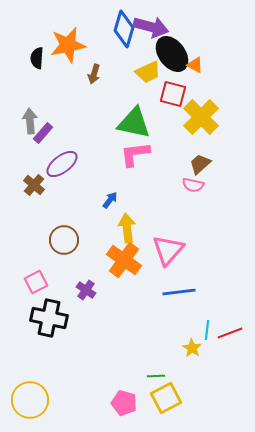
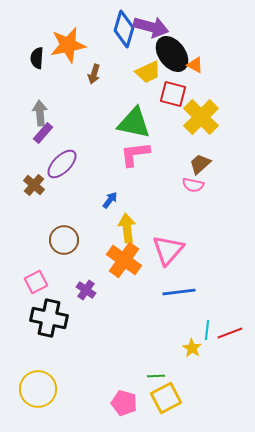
gray arrow: moved 10 px right, 8 px up
purple ellipse: rotated 8 degrees counterclockwise
yellow circle: moved 8 px right, 11 px up
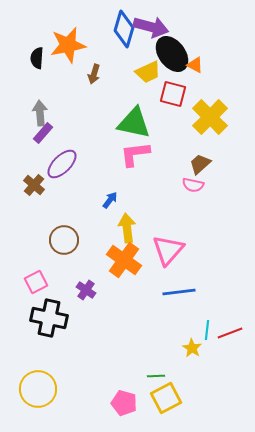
yellow cross: moved 9 px right
